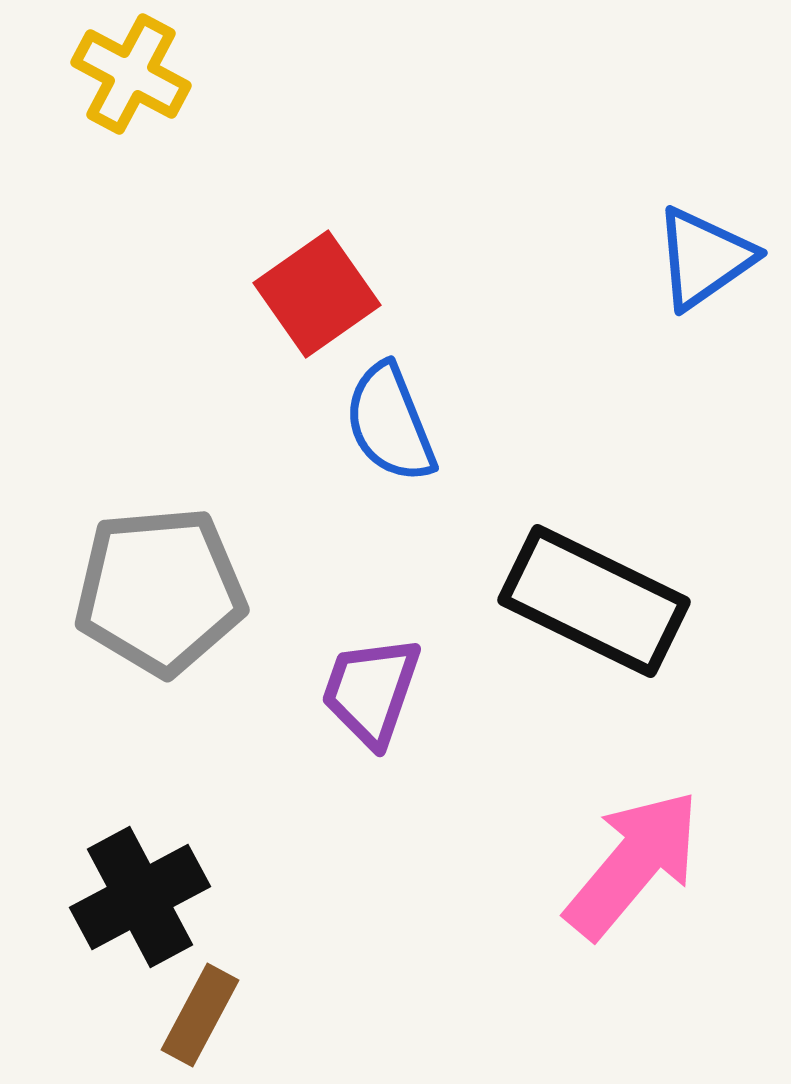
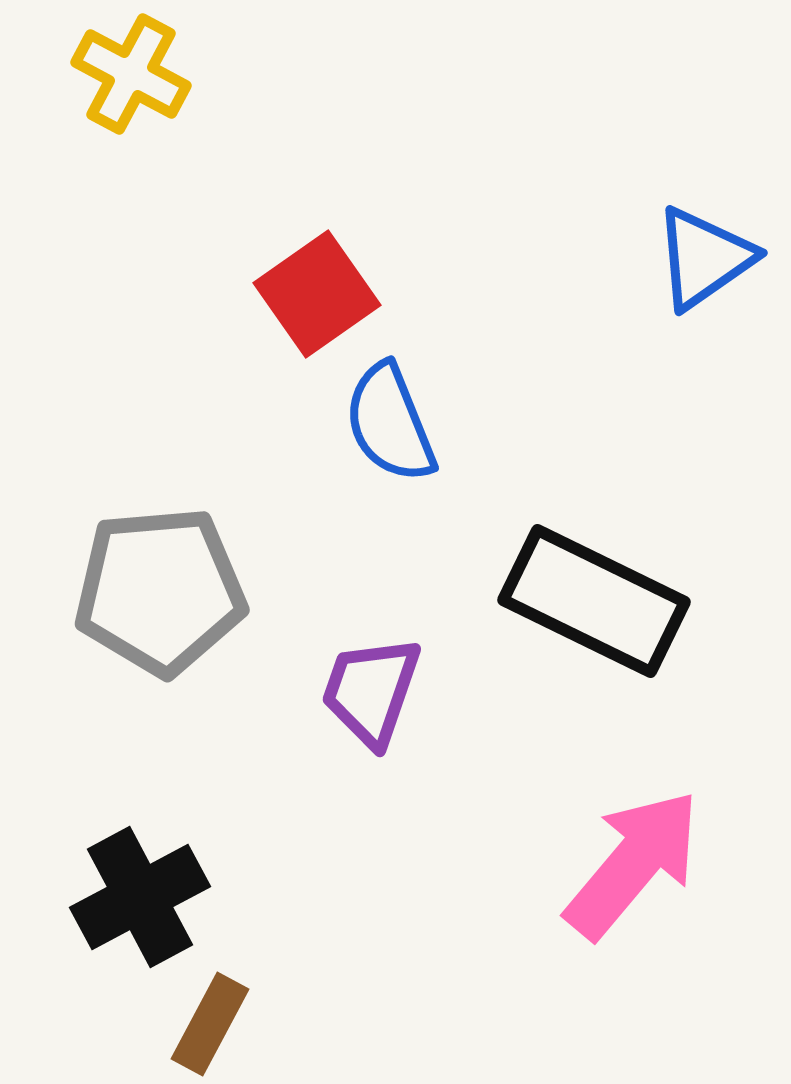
brown rectangle: moved 10 px right, 9 px down
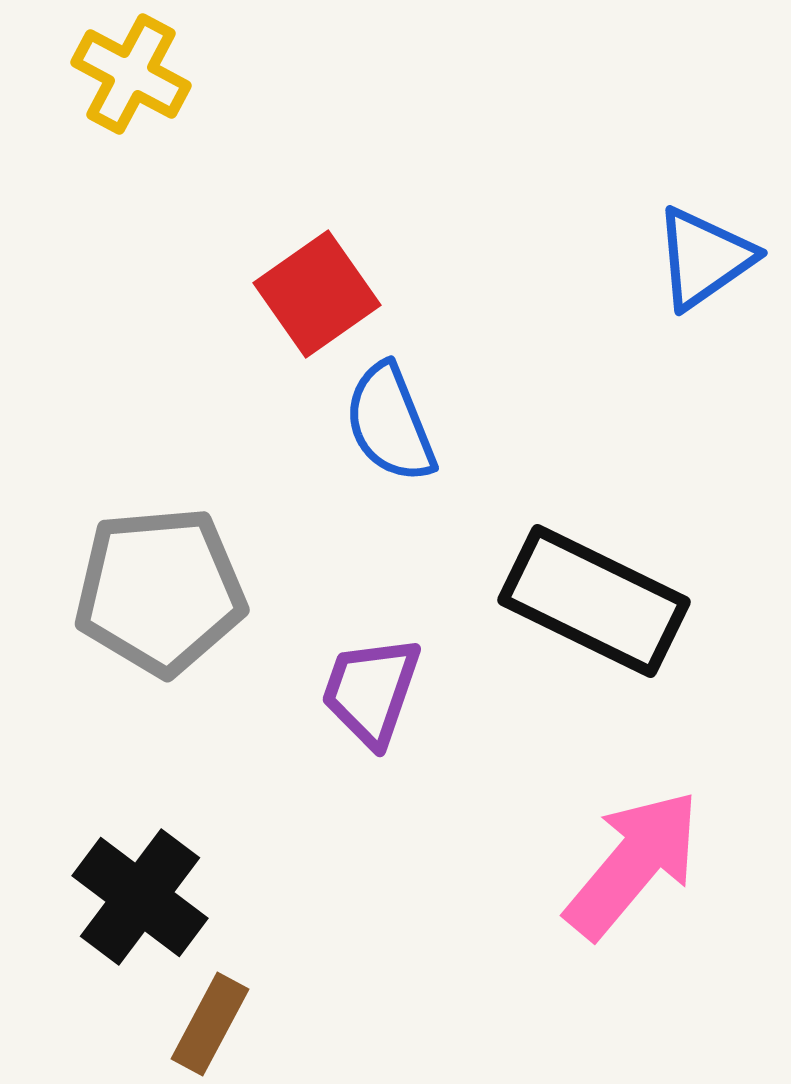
black cross: rotated 25 degrees counterclockwise
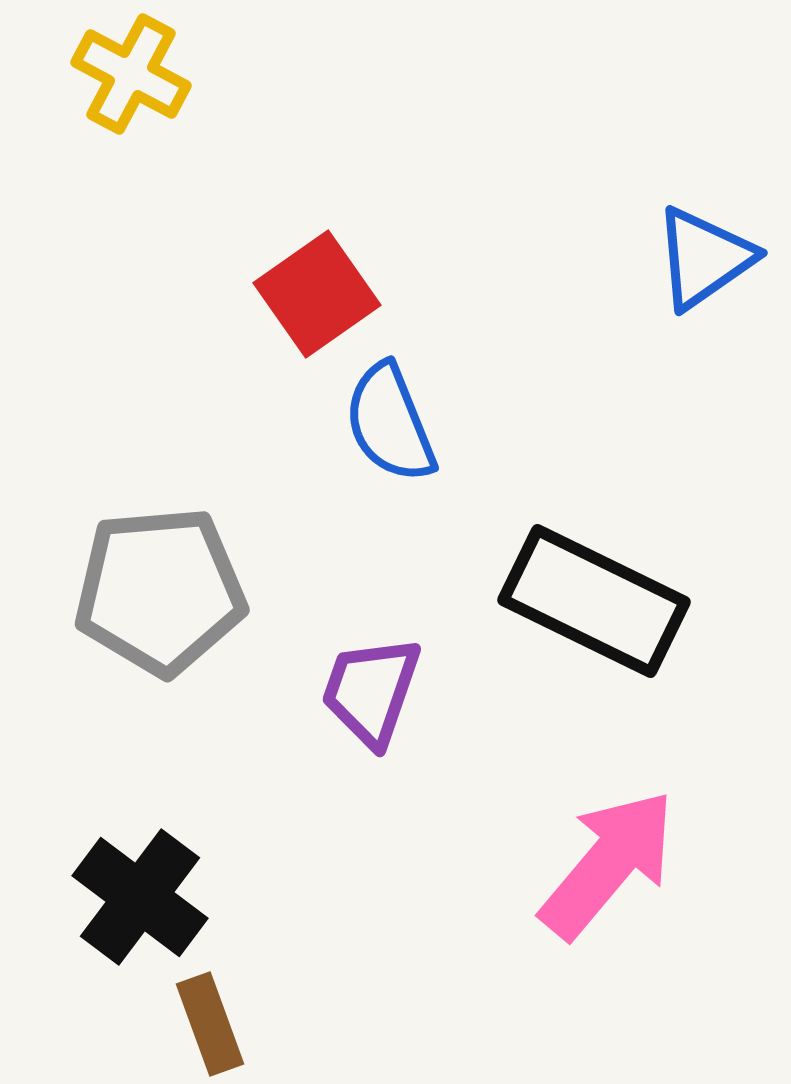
pink arrow: moved 25 px left
brown rectangle: rotated 48 degrees counterclockwise
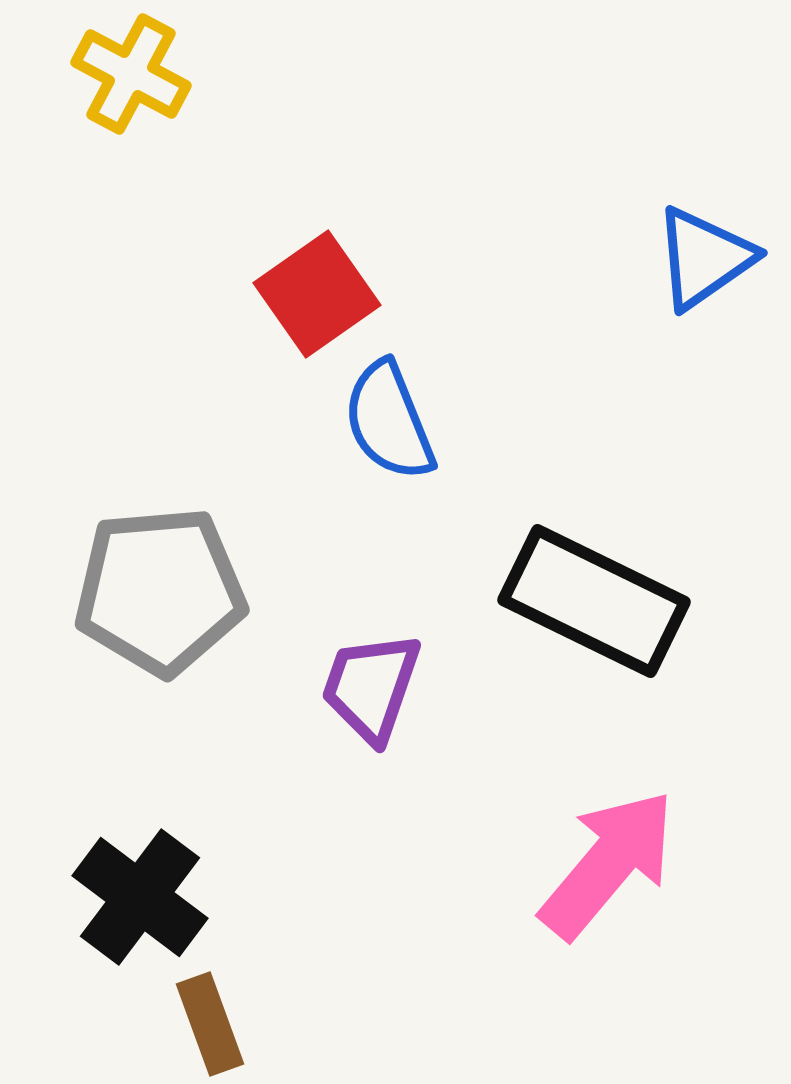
blue semicircle: moved 1 px left, 2 px up
purple trapezoid: moved 4 px up
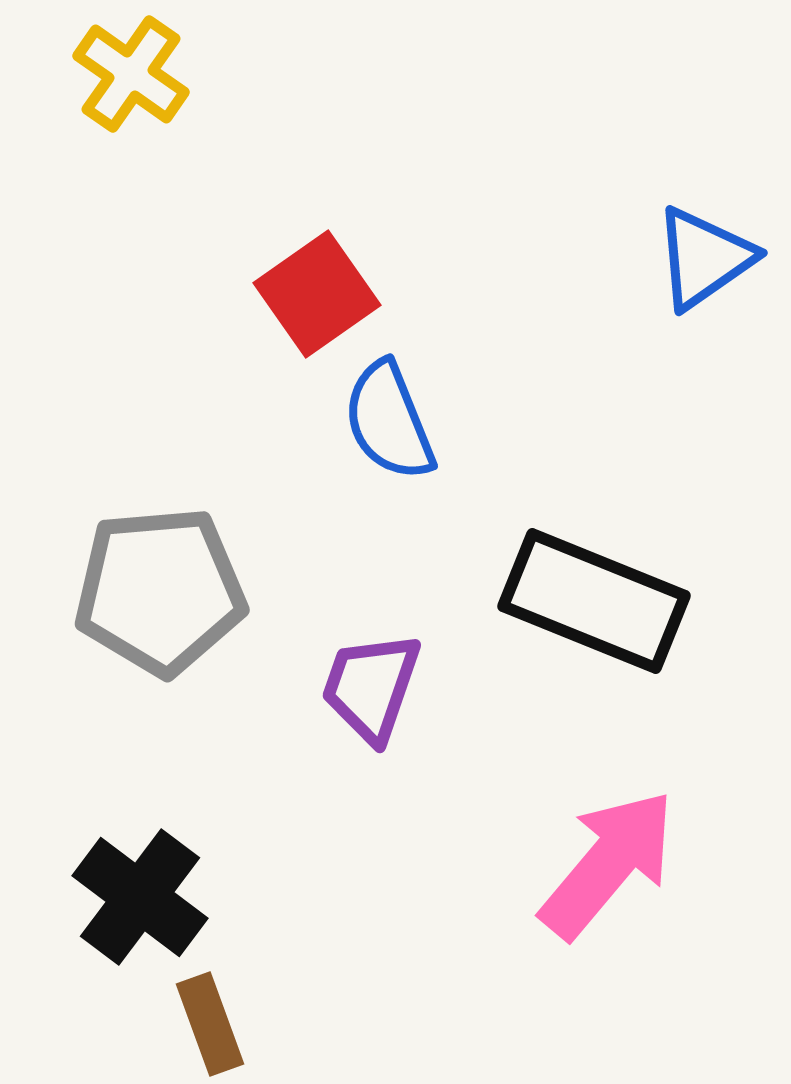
yellow cross: rotated 7 degrees clockwise
black rectangle: rotated 4 degrees counterclockwise
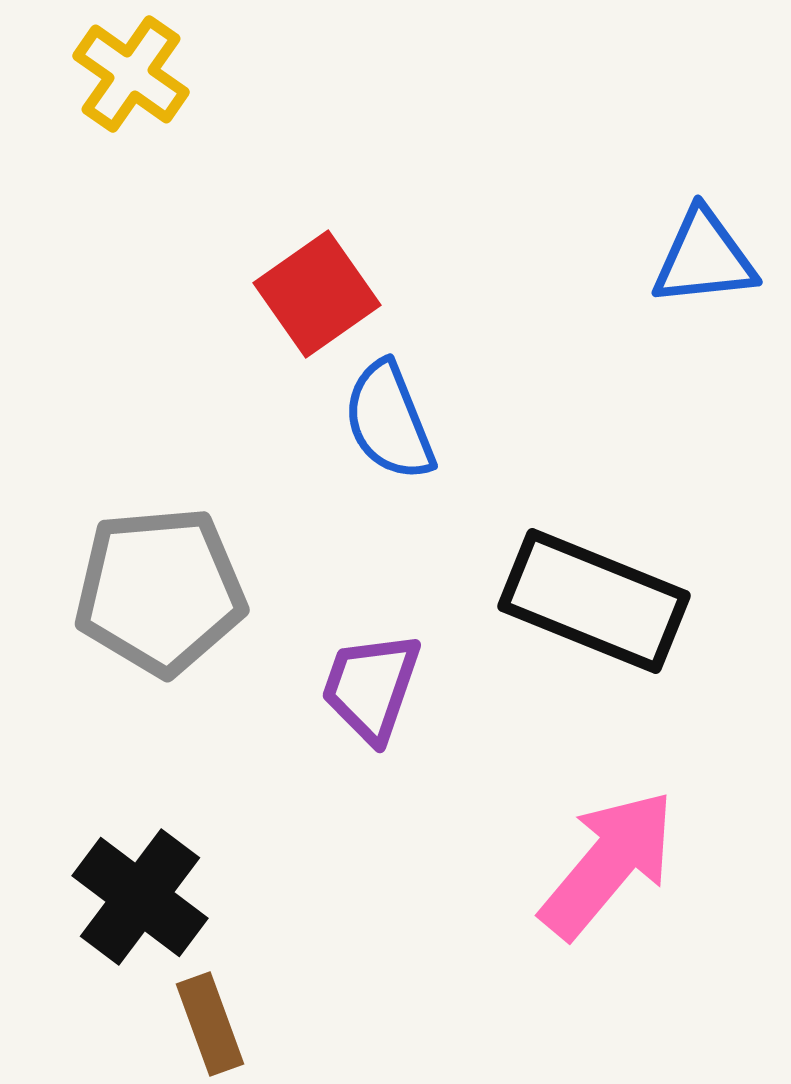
blue triangle: rotated 29 degrees clockwise
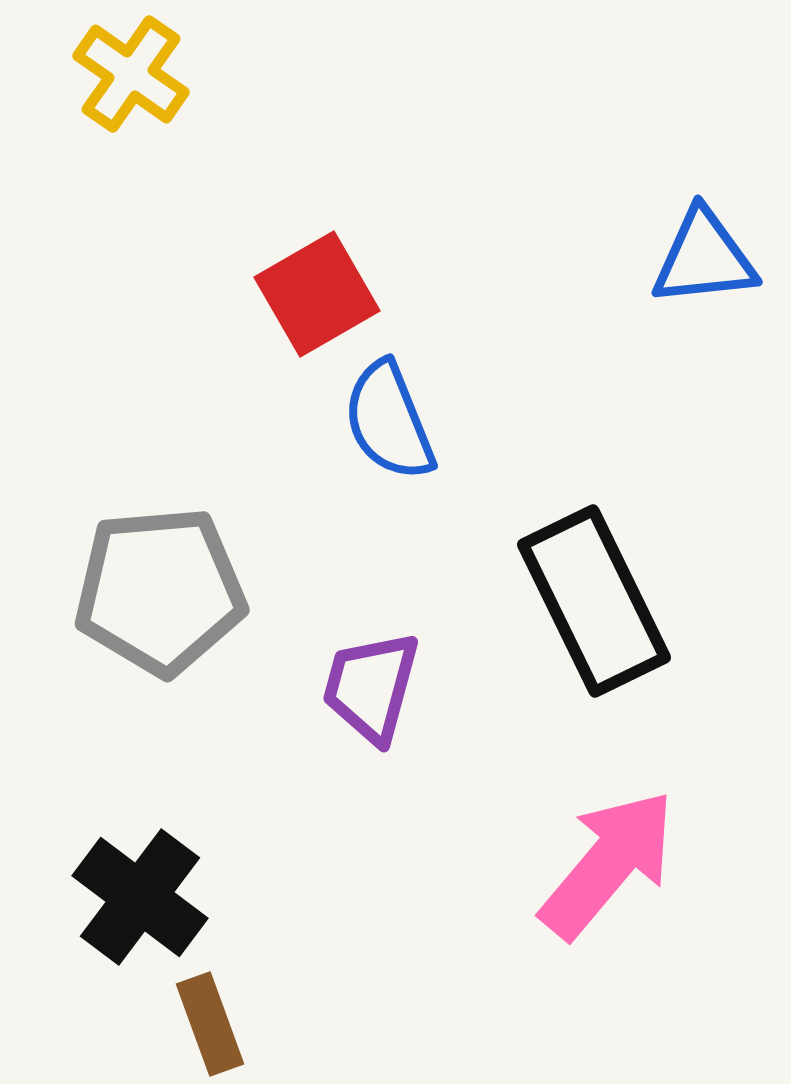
red square: rotated 5 degrees clockwise
black rectangle: rotated 42 degrees clockwise
purple trapezoid: rotated 4 degrees counterclockwise
